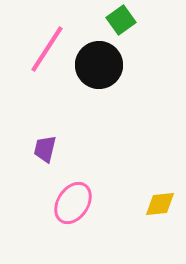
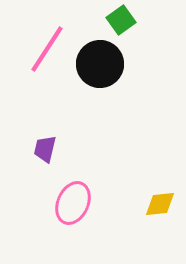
black circle: moved 1 px right, 1 px up
pink ellipse: rotated 9 degrees counterclockwise
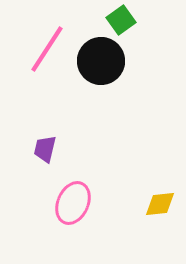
black circle: moved 1 px right, 3 px up
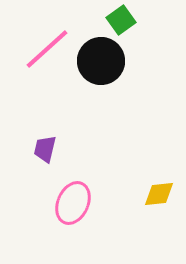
pink line: rotated 15 degrees clockwise
yellow diamond: moved 1 px left, 10 px up
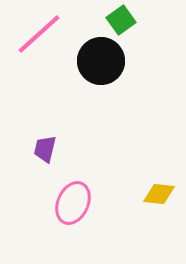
pink line: moved 8 px left, 15 px up
yellow diamond: rotated 12 degrees clockwise
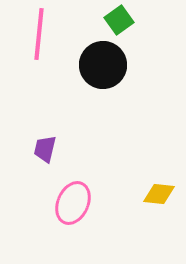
green square: moved 2 px left
pink line: rotated 42 degrees counterclockwise
black circle: moved 2 px right, 4 px down
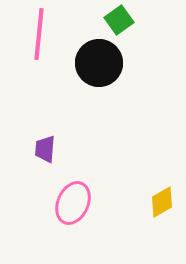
black circle: moved 4 px left, 2 px up
purple trapezoid: rotated 8 degrees counterclockwise
yellow diamond: moved 3 px right, 8 px down; rotated 36 degrees counterclockwise
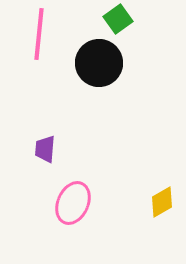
green square: moved 1 px left, 1 px up
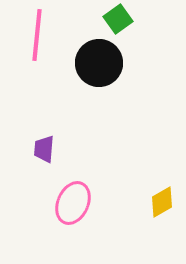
pink line: moved 2 px left, 1 px down
purple trapezoid: moved 1 px left
